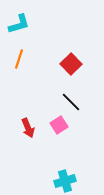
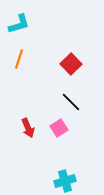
pink square: moved 3 px down
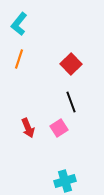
cyan L-shape: rotated 145 degrees clockwise
black line: rotated 25 degrees clockwise
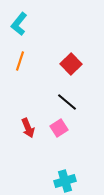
orange line: moved 1 px right, 2 px down
black line: moved 4 px left; rotated 30 degrees counterclockwise
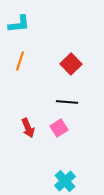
cyan L-shape: rotated 135 degrees counterclockwise
black line: rotated 35 degrees counterclockwise
cyan cross: rotated 25 degrees counterclockwise
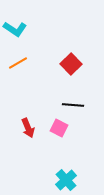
cyan L-shape: moved 4 px left, 5 px down; rotated 40 degrees clockwise
orange line: moved 2 px left, 2 px down; rotated 42 degrees clockwise
black line: moved 6 px right, 3 px down
pink square: rotated 30 degrees counterclockwise
cyan cross: moved 1 px right, 1 px up
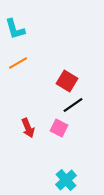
cyan L-shape: rotated 40 degrees clockwise
red square: moved 4 px left, 17 px down; rotated 15 degrees counterclockwise
black line: rotated 40 degrees counterclockwise
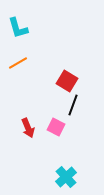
cyan L-shape: moved 3 px right, 1 px up
black line: rotated 35 degrees counterclockwise
pink square: moved 3 px left, 1 px up
cyan cross: moved 3 px up
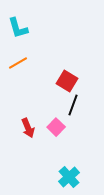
pink square: rotated 18 degrees clockwise
cyan cross: moved 3 px right
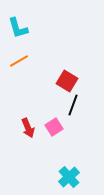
orange line: moved 1 px right, 2 px up
pink square: moved 2 px left; rotated 12 degrees clockwise
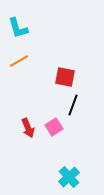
red square: moved 2 px left, 4 px up; rotated 20 degrees counterclockwise
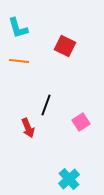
orange line: rotated 36 degrees clockwise
red square: moved 31 px up; rotated 15 degrees clockwise
black line: moved 27 px left
pink square: moved 27 px right, 5 px up
cyan cross: moved 2 px down
